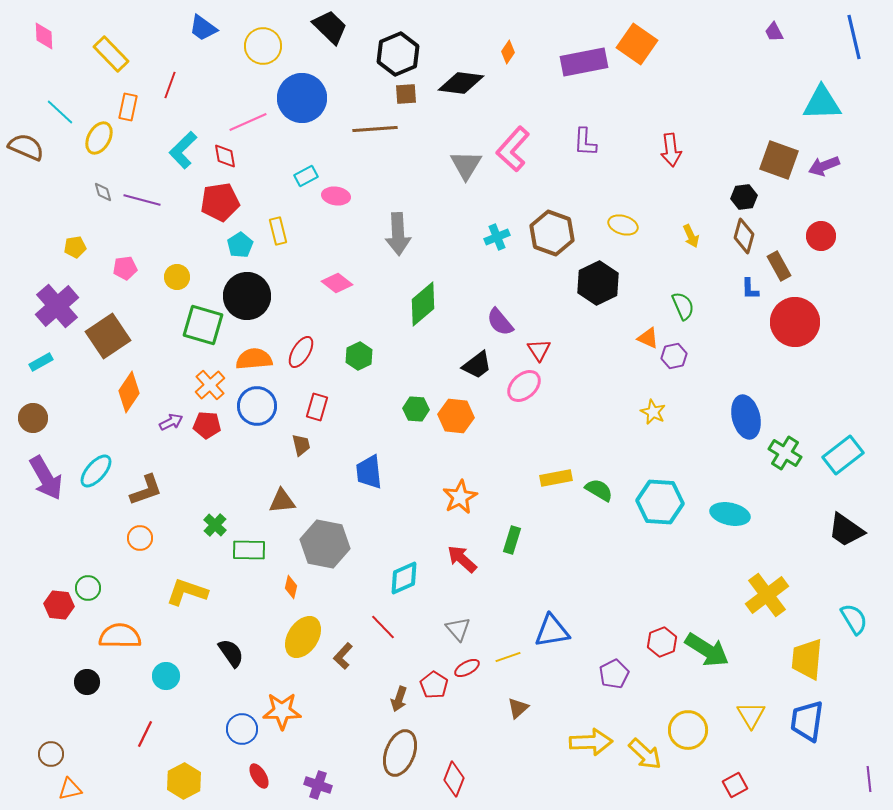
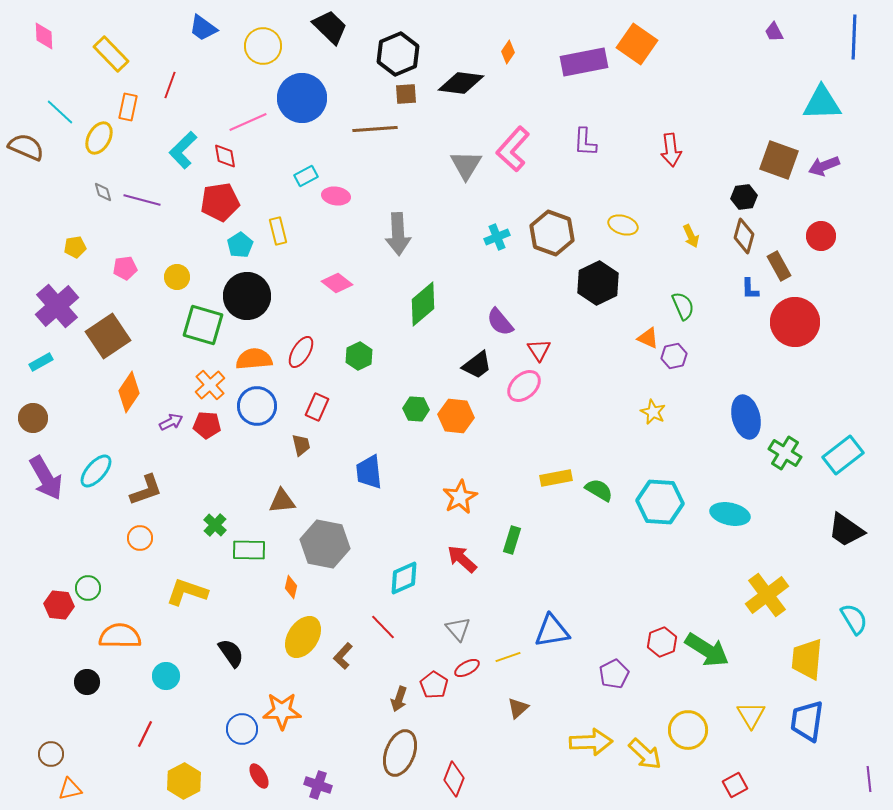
blue line at (854, 37): rotated 15 degrees clockwise
red rectangle at (317, 407): rotated 8 degrees clockwise
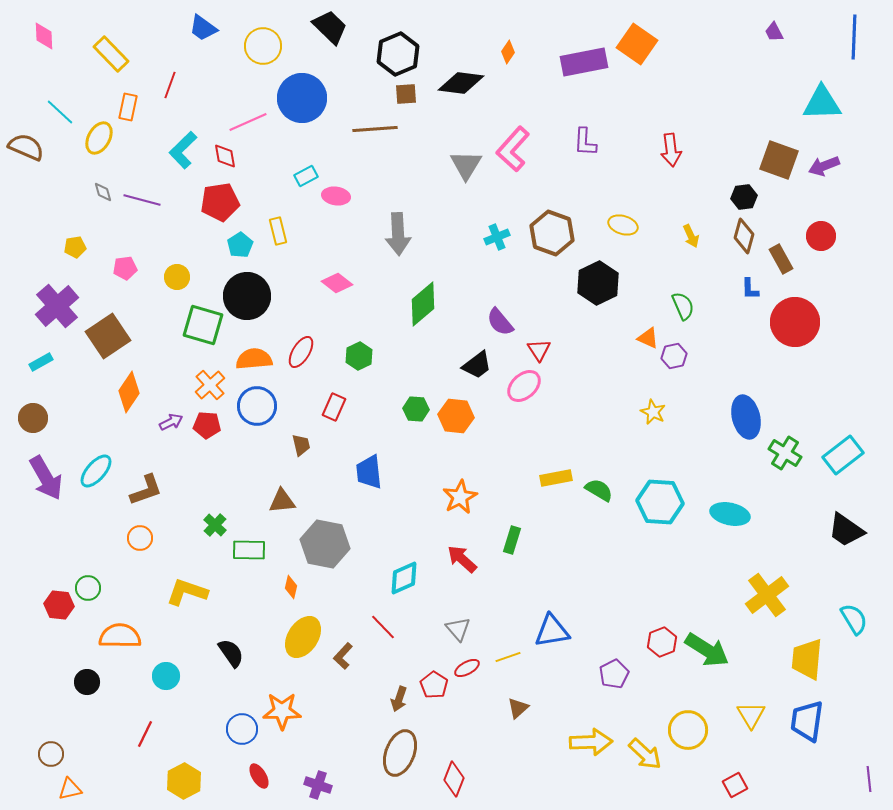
brown rectangle at (779, 266): moved 2 px right, 7 px up
red rectangle at (317, 407): moved 17 px right
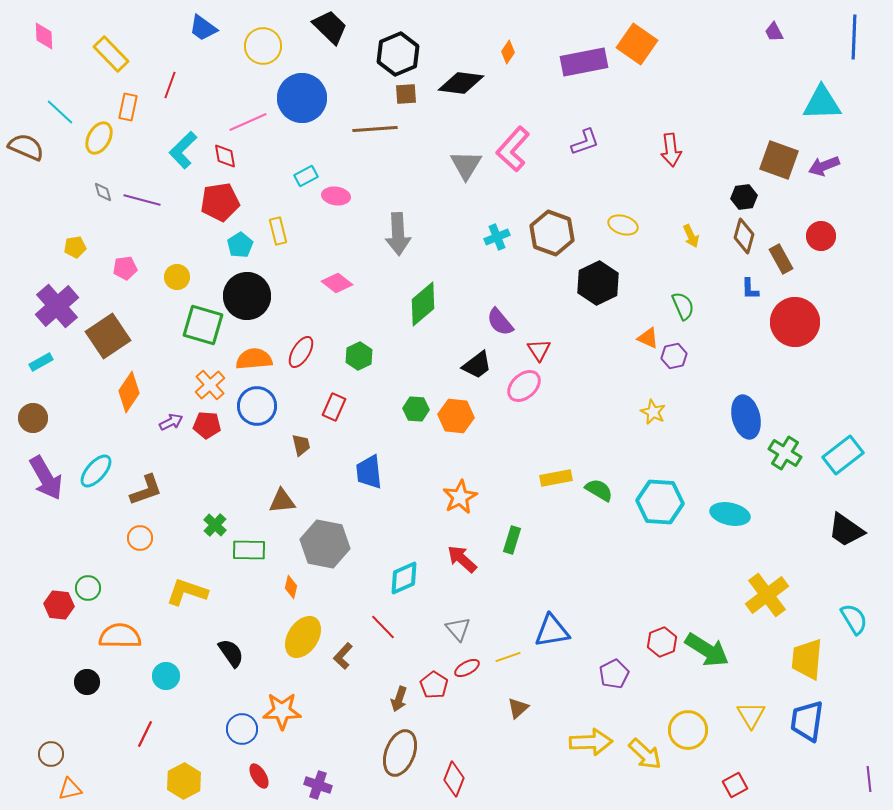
purple L-shape at (585, 142): rotated 112 degrees counterclockwise
